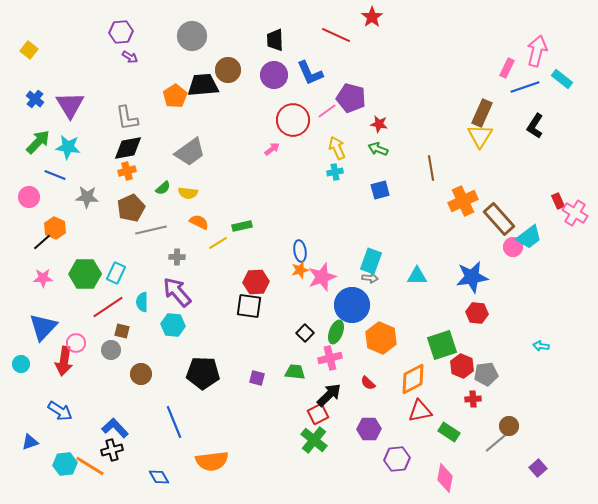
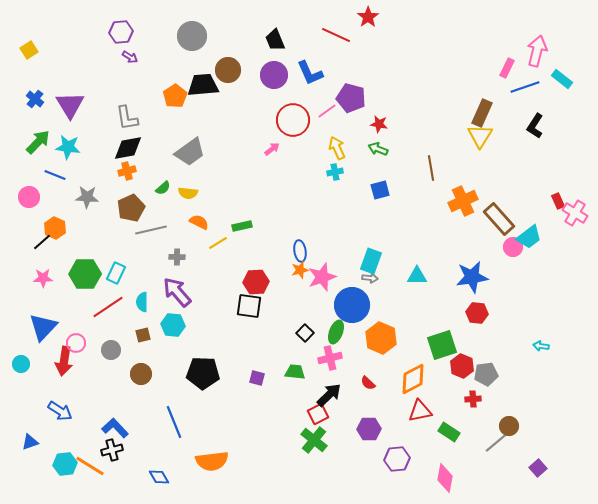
red star at (372, 17): moved 4 px left
black trapezoid at (275, 40): rotated 20 degrees counterclockwise
yellow square at (29, 50): rotated 18 degrees clockwise
brown square at (122, 331): moved 21 px right, 4 px down; rotated 28 degrees counterclockwise
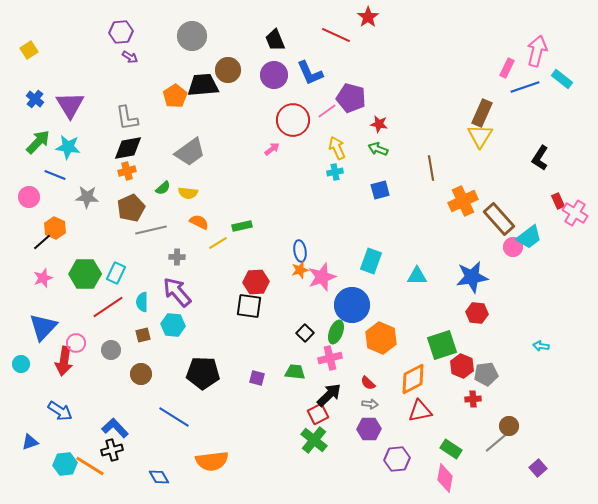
black L-shape at (535, 126): moved 5 px right, 32 px down
pink star at (43, 278): rotated 18 degrees counterclockwise
gray arrow at (370, 278): moved 126 px down
blue line at (174, 422): moved 5 px up; rotated 36 degrees counterclockwise
green rectangle at (449, 432): moved 2 px right, 17 px down
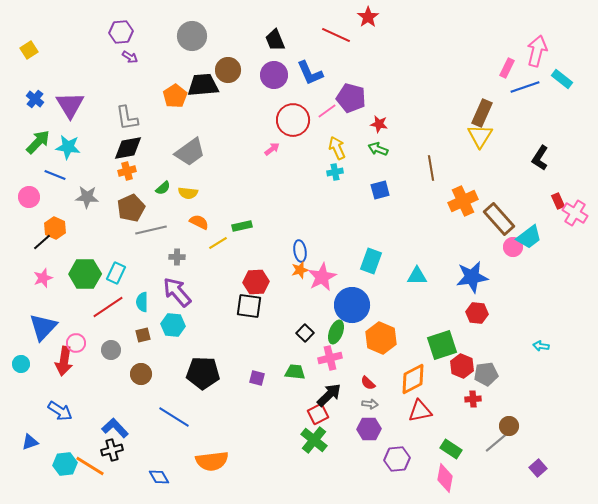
pink star at (322, 277): rotated 8 degrees counterclockwise
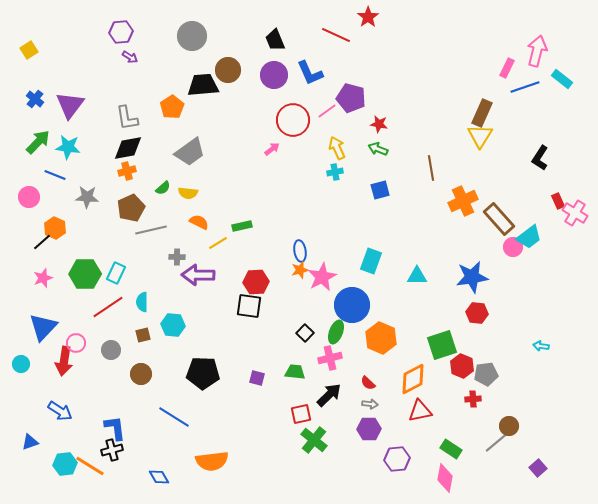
orange pentagon at (175, 96): moved 3 px left, 11 px down
purple triangle at (70, 105): rotated 8 degrees clockwise
purple arrow at (177, 292): moved 21 px right, 17 px up; rotated 48 degrees counterclockwise
red square at (318, 414): moved 17 px left; rotated 15 degrees clockwise
blue L-shape at (115, 428): rotated 36 degrees clockwise
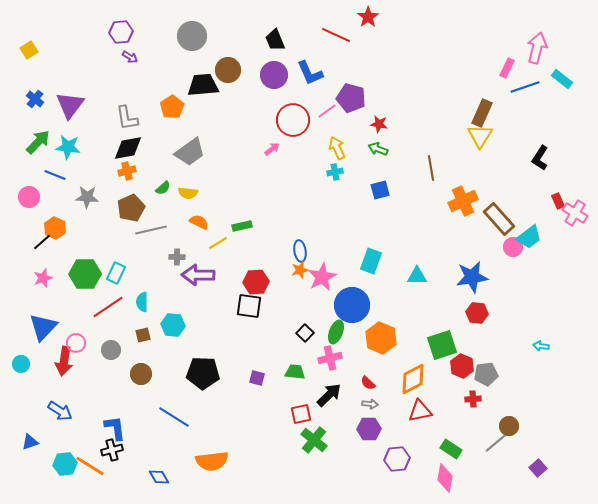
pink arrow at (537, 51): moved 3 px up
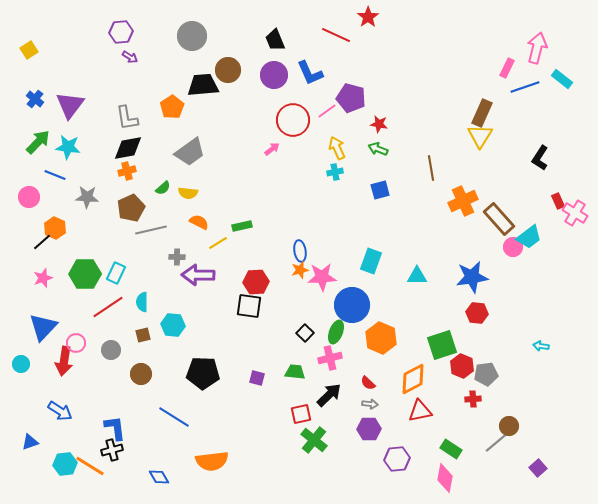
pink star at (322, 277): rotated 24 degrees clockwise
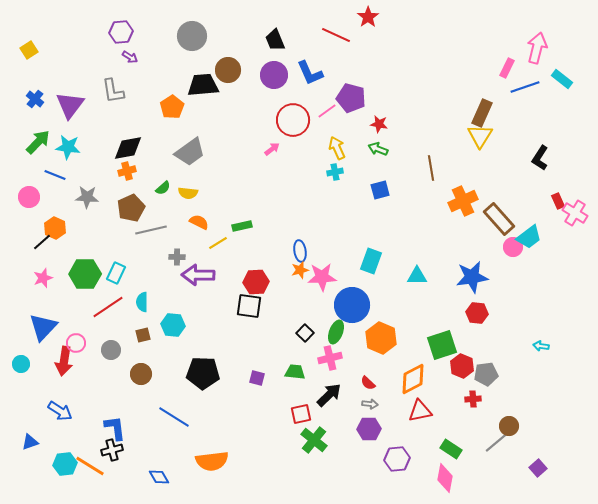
gray L-shape at (127, 118): moved 14 px left, 27 px up
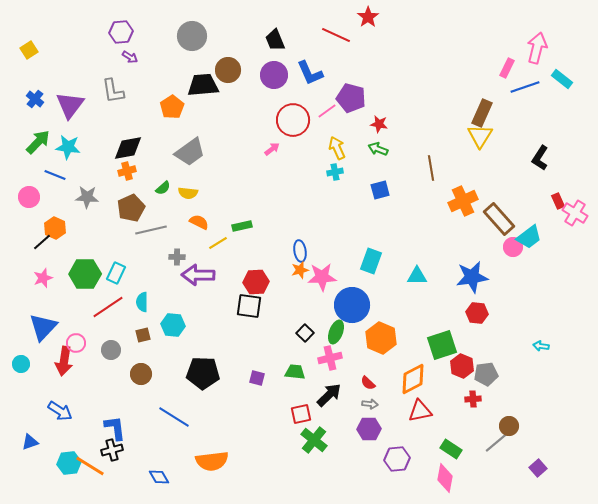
cyan hexagon at (65, 464): moved 4 px right, 1 px up
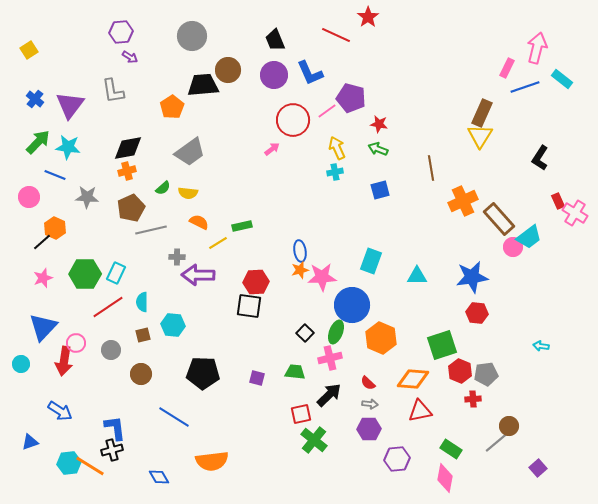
red hexagon at (462, 366): moved 2 px left, 5 px down
orange diamond at (413, 379): rotated 32 degrees clockwise
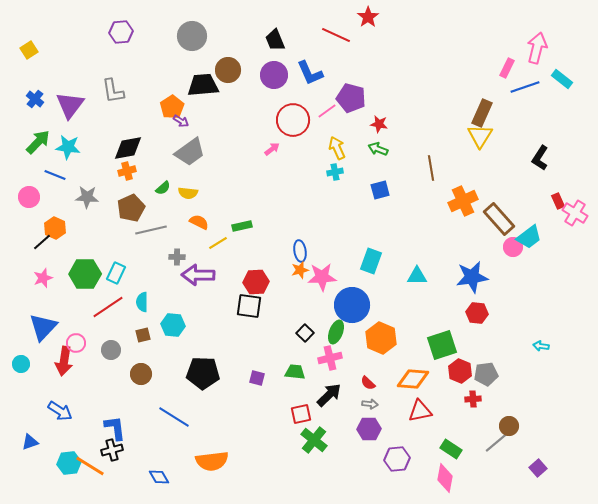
purple arrow at (130, 57): moved 51 px right, 64 px down
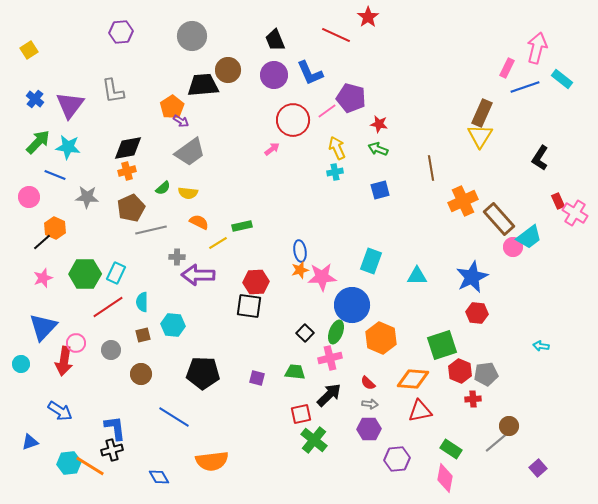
blue star at (472, 277): rotated 16 degrees counterclockwise
